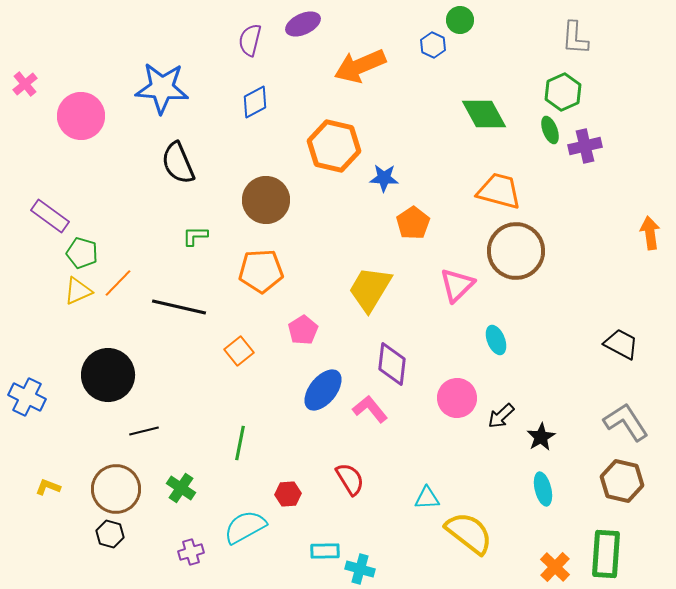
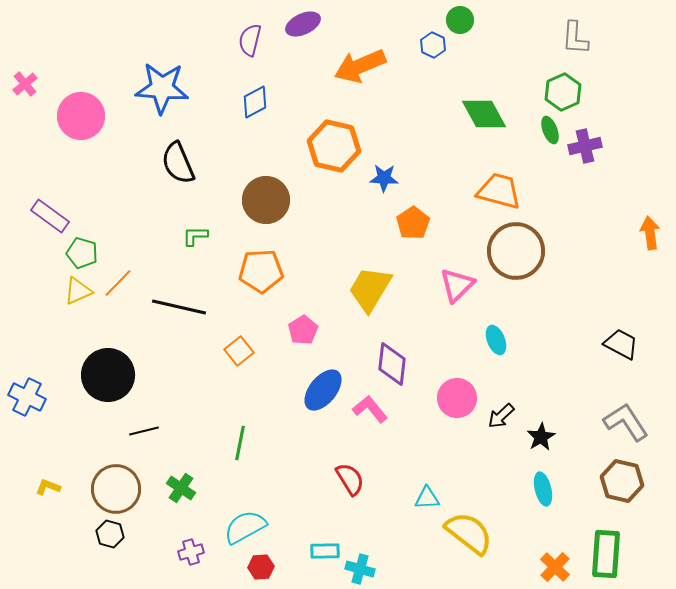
red hexagon at (288, 494): moved 27 px left, 73 px down
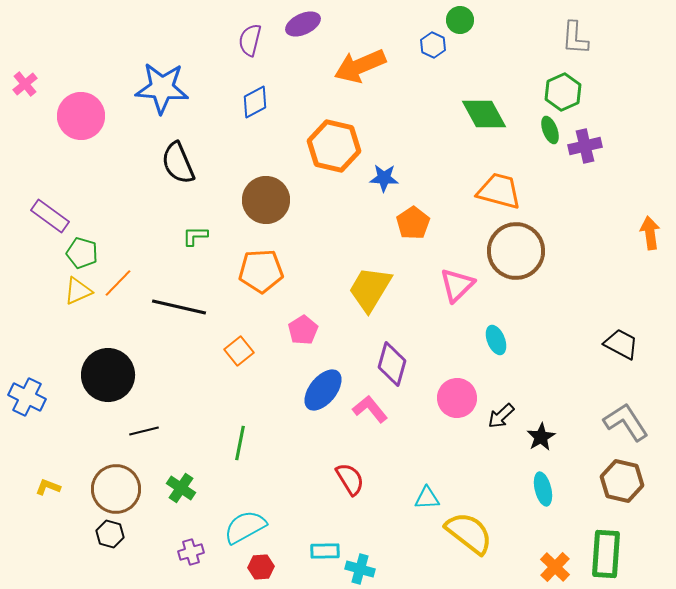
purple diamond at (392, 364): rotated 9 degrees clockwise
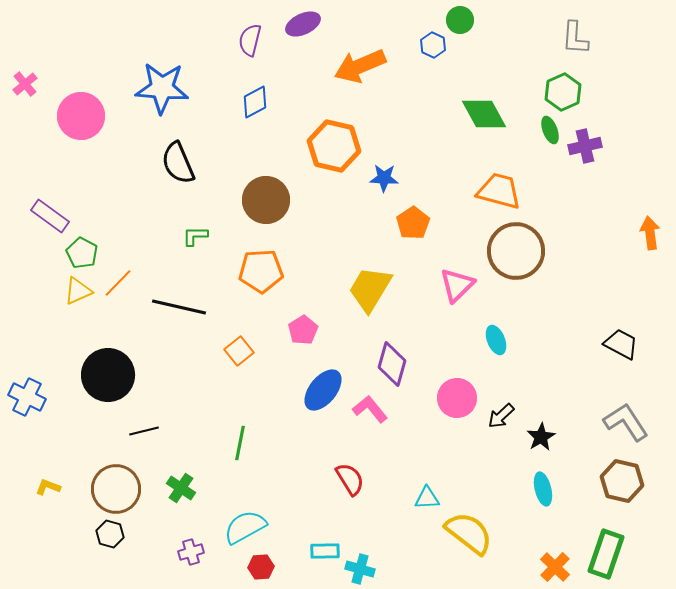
green pentagon at (82, 253): rotated 12 degrees clockwise
green rectangle at (606, 554): rotated 15 degrees clockwise
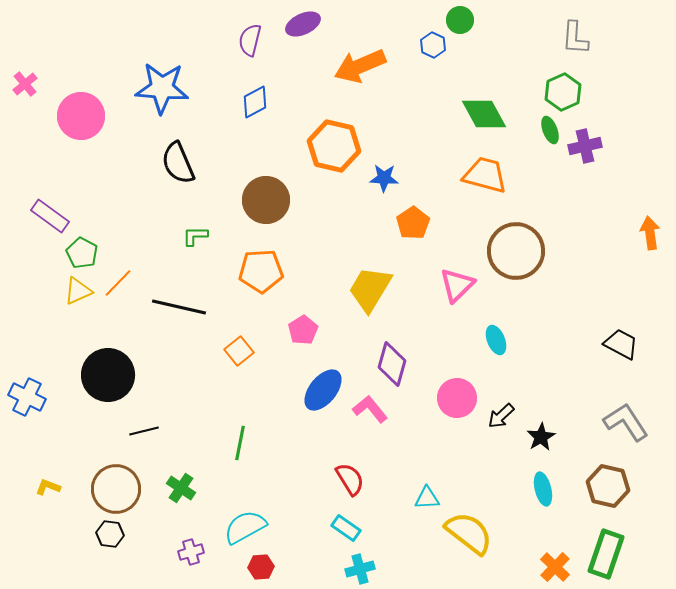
orange trapezoid at (499, 191): moved 14 px left, 16 px up
brown hexagon at (622, 481): moved 14 px left, 5 px down
black hexagon at (110, 534): rotated 8 degrees counterclockwise
cyan rectangle at (325, 551): moved 21 px right, 23 px up; rotated 36 degrees clockwise
cyan cross at (360, 569): rotated 32 degrees counterclockwise
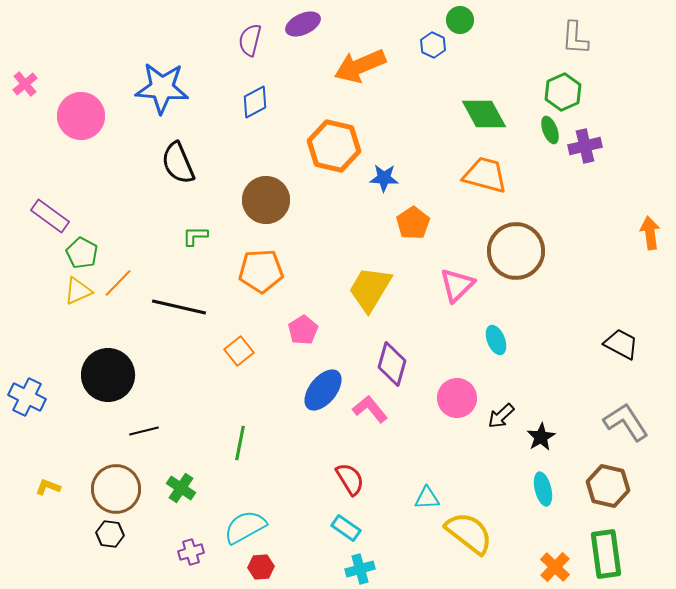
green rectangle at (606, 554): rotated 27 degrees counterclockwise
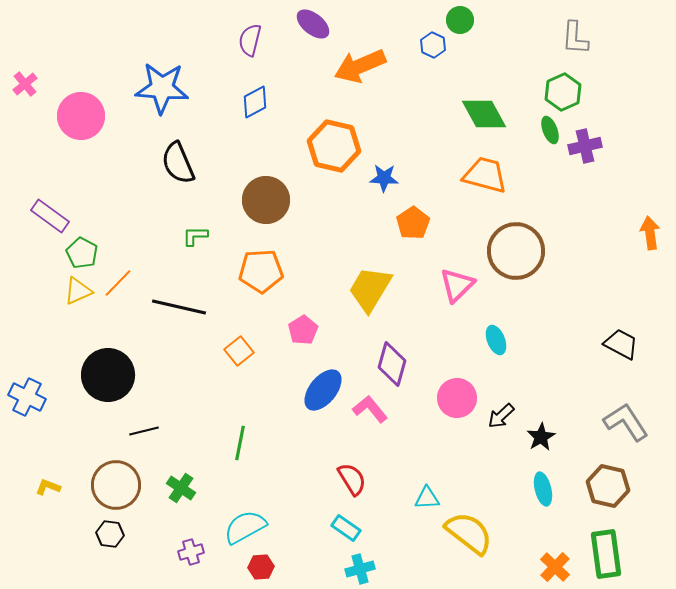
purple ellipse at (303, 24): moved 10 px right; rotated 64 degrees clockwise
red semicircle at (350, 479): moved 2 px right
brown circle at (116, 489): moved 4 px up
